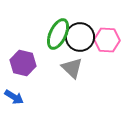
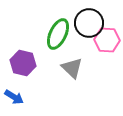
black circle: moved 9 px right, 14 px up
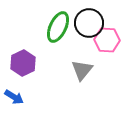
green ellipse: moved 7 px up
purple hexagon: rotated 20 degrees clockwise
gray triangle: moved 10 px right, 2 px down; rotated 25 degrees clockwise
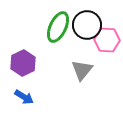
black circle: moved 2 px left, 2 px down
blue arrow: moved 10 px right
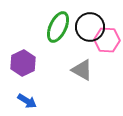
black circle: moved 3 px right, 2 px down
gray triangle: rotated 40 degrees counterclockwise
blue arrow: moved 3 px right, 4 px down
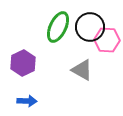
blue arrow: rotated 30 degrees counterclockwise
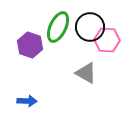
purple hexagon: moved 7 px right, 18 px up; rotated 15 degrees counterclockwise
gray triangle: moved 4 px right, 3 px down
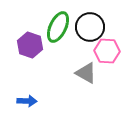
pink hexagon: moved 11 px down
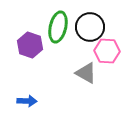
green ellipse: rotated 12 degrees counterclockwise
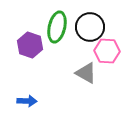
green ellipse: moved 1 px left
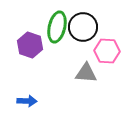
black circle: moved 7 px left
gray triangle: rotated 25 degrees counterclockwise
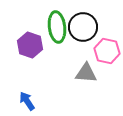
green ellipse: rotated 20 degrees counterclockwise
pink hexagon: rotated 10 degrees clockwise
blue arrow: rotated 126 degrees counterclockwise
